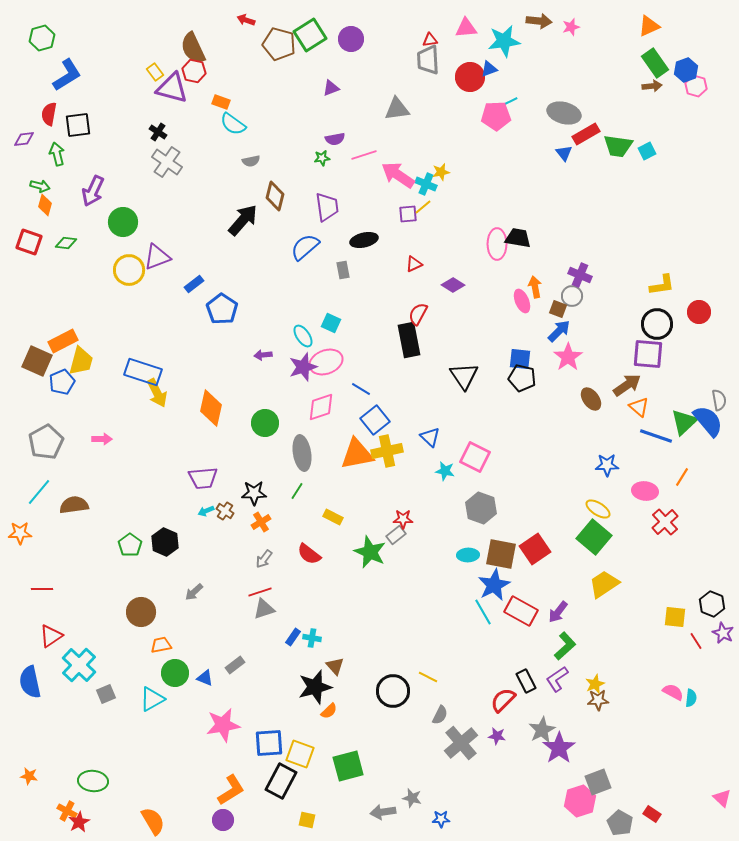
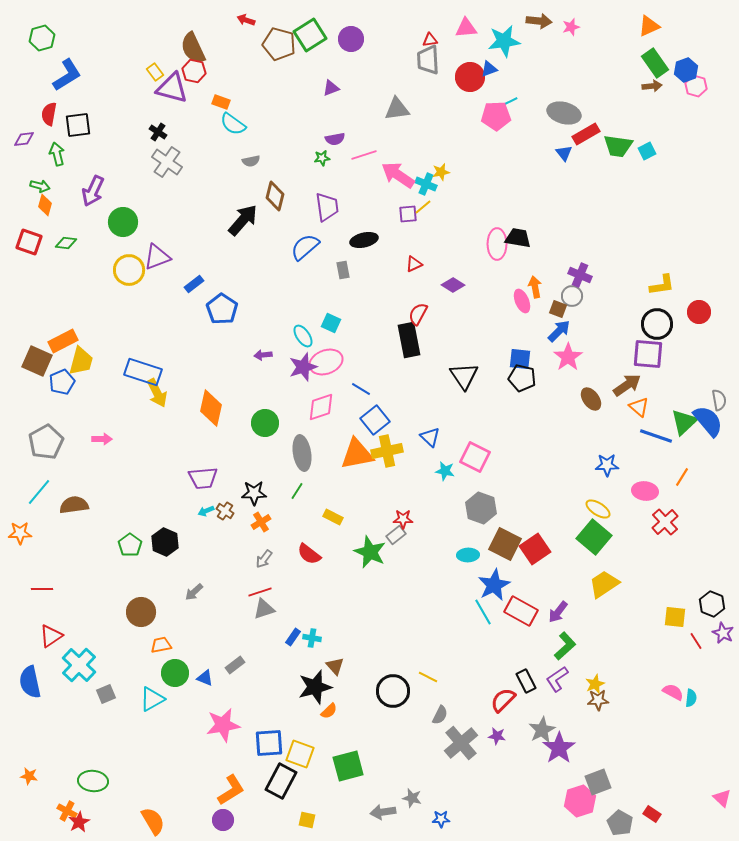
brown square at (501, 554): moved 4 px right, 10 px up; rotated 16 degrees clockwise
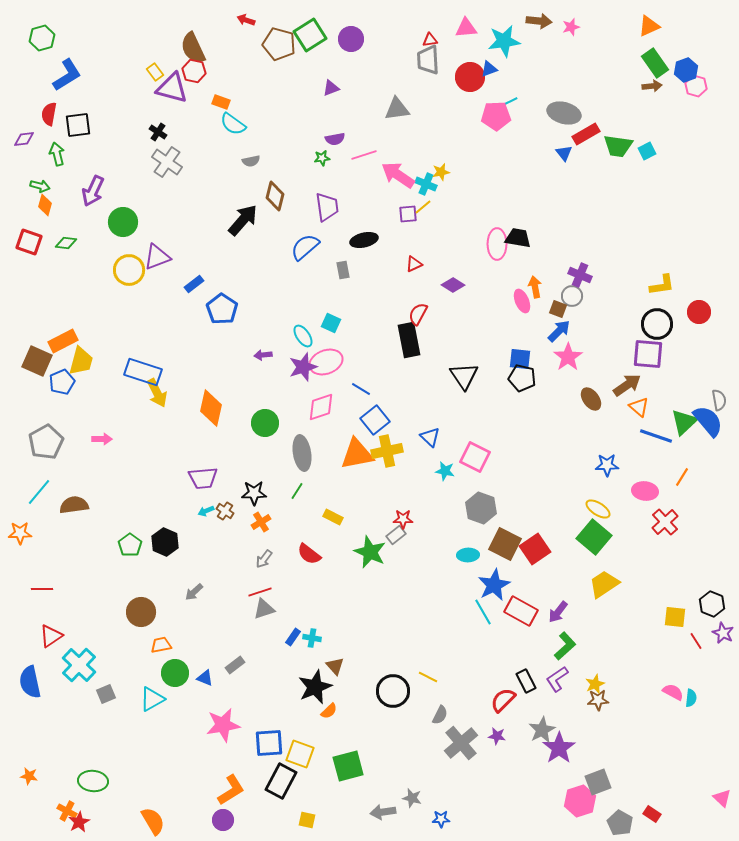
black star at (315, 687): rotated 8 degrees counterclockwise
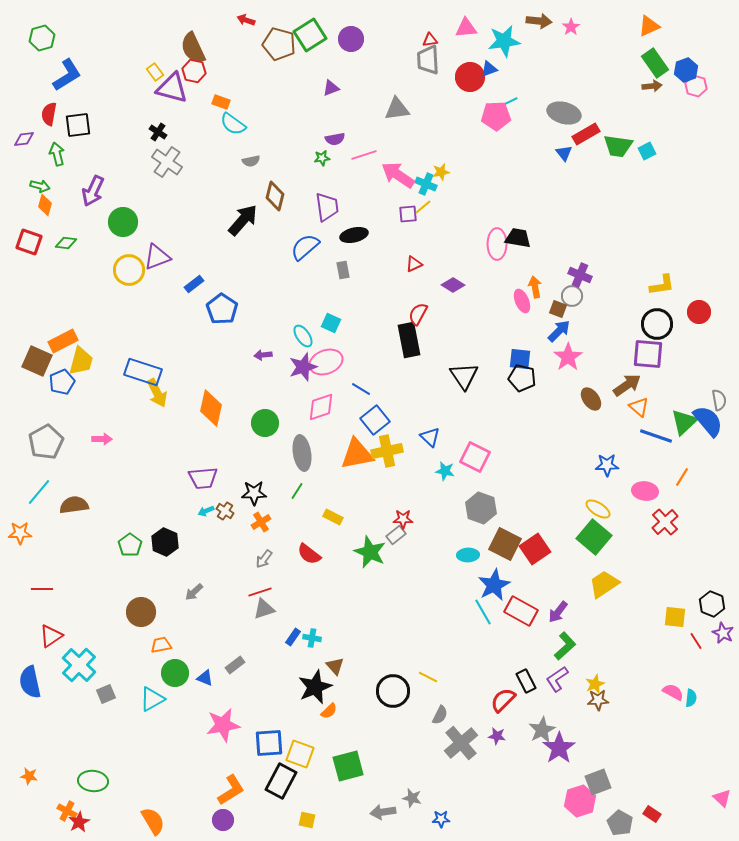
pink star at (571, 27): rotated 18 degrees counterclockwise
black ellipse at (364, 240): moved 10 px left, 5 px up
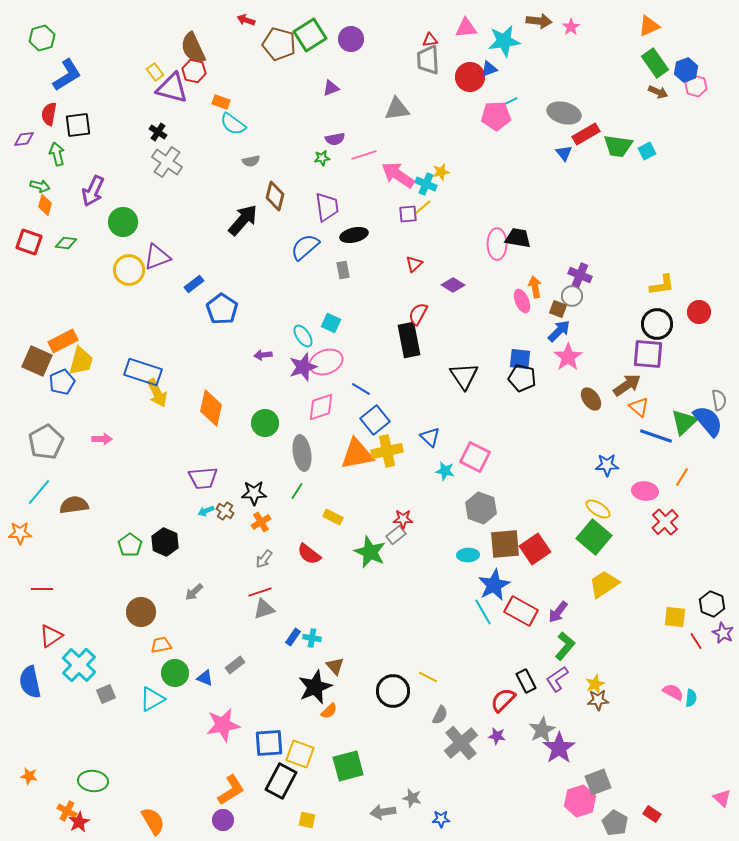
brown arrow at (652, 86): moved 6 px right, 6 px down; rotated 30 degrees clockwise
red triangle at (414, 264): rotated 18 degrees counterclockwise
brown square at (505, 544): rotated 32 degrees counterclockwise
green L-shape at (565, 646): rotated 8 degrees counterclockwise
gray pentagon at (620, 823): moved 5 px left
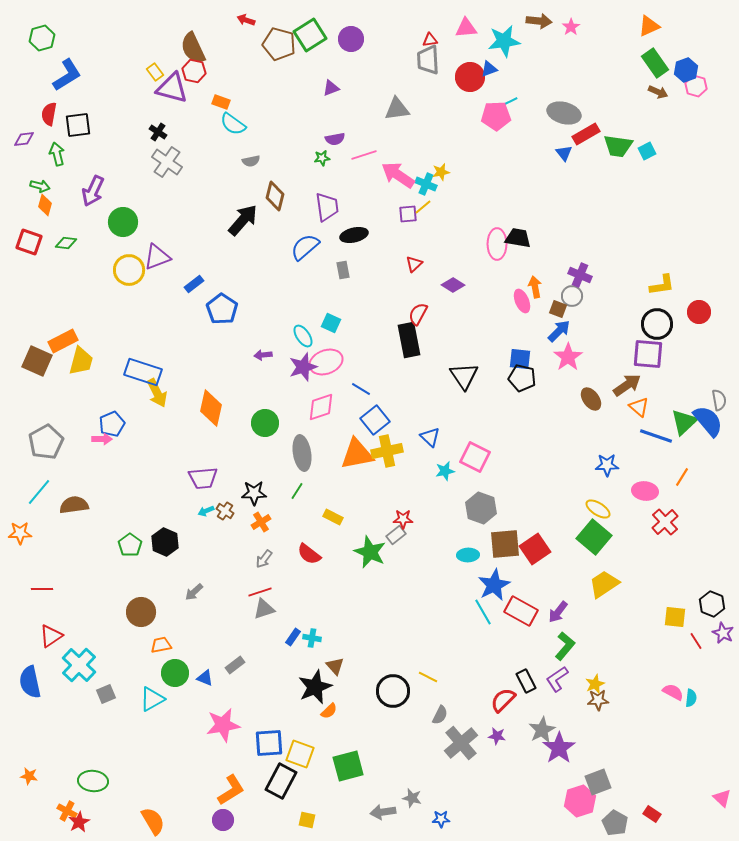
blue pentagon at (62, 382): moved 50 px right, 42 px down
cyan star at (445, 471): rotated 24 degrees counterclockwise
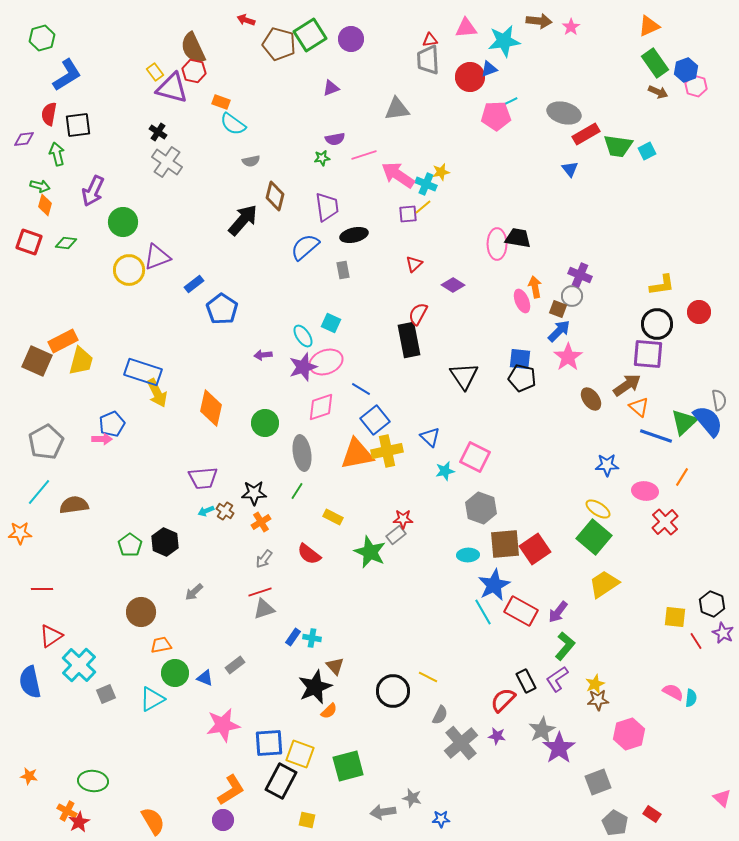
blue triangle at (564, 153): moved 6 px right, 16 px down
pink hexagon at (580, 801): moved 49 px right, 67 px up
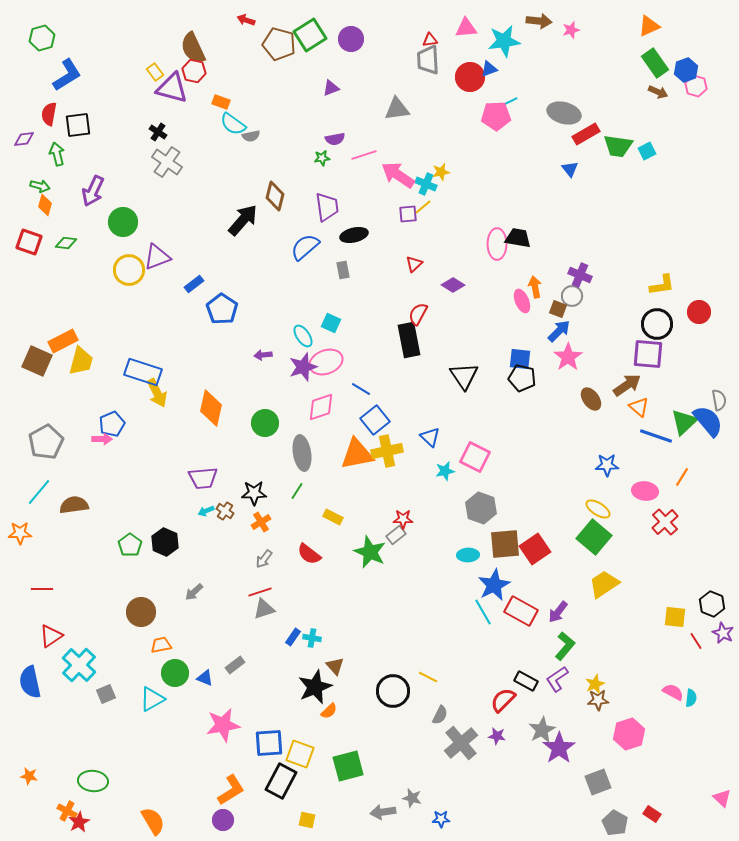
pink star at (571, 27): moved 3 px down; rotated 18 degrees clockwise
gray semicircle at (251, 161): moved 25 px up
black rectangle at (526, 681): rotated 35 degrees counterclockwise
